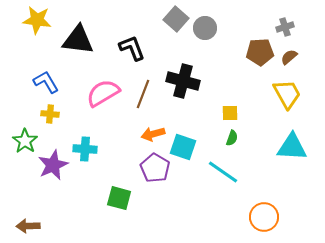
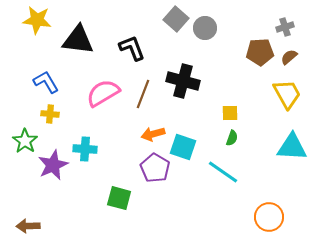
orange circle: moved 5 px right
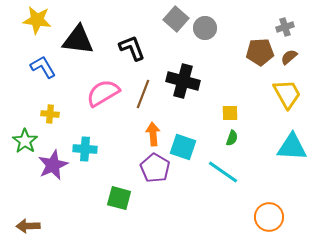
blue L-shape: moved 3 px left, 15 px up
orange arrow: rotated 100 degrees clockwise
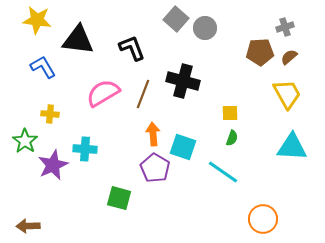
orange circle: moved 6 px left, 2 px down
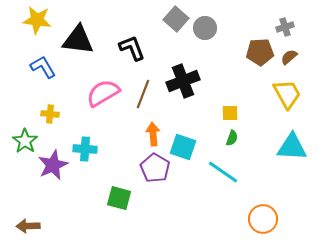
black cross: rotated 36 degrees counterclockwise
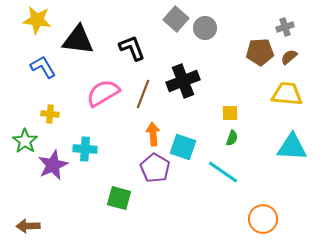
yellow trapezoid: rotated 56 degrees counterclockwise
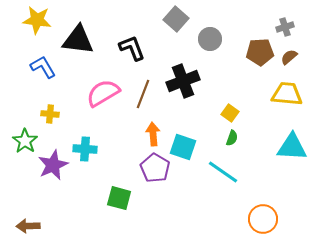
gray circle: moved 5 px right, 11 px down
yellow square: rotated 36 degrees clockwise
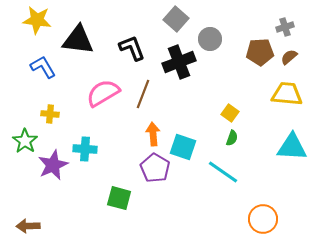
black cross: moved 4 px left, 19 px up
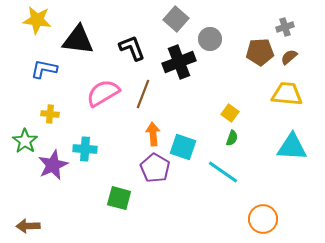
blue L-shape: moved 1 px right, 2 px down; rotated 48 degrees counterclockwise
